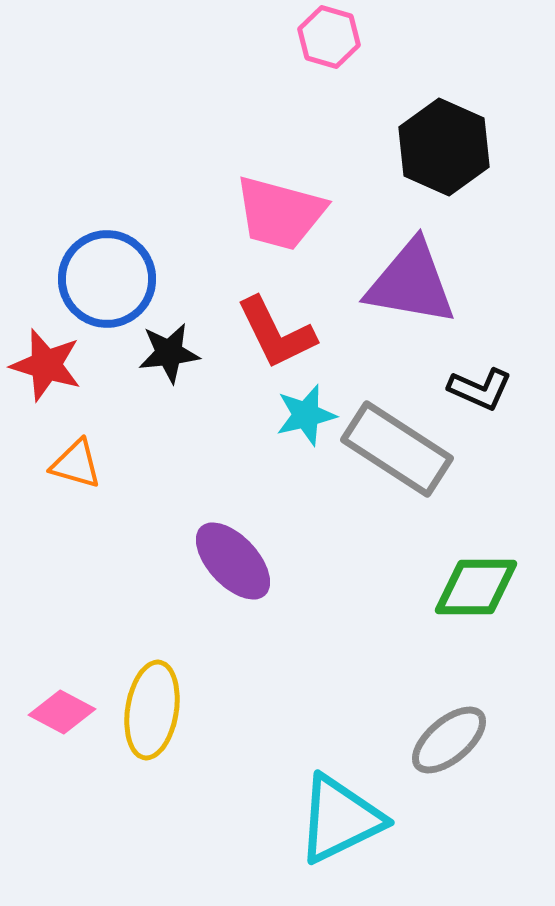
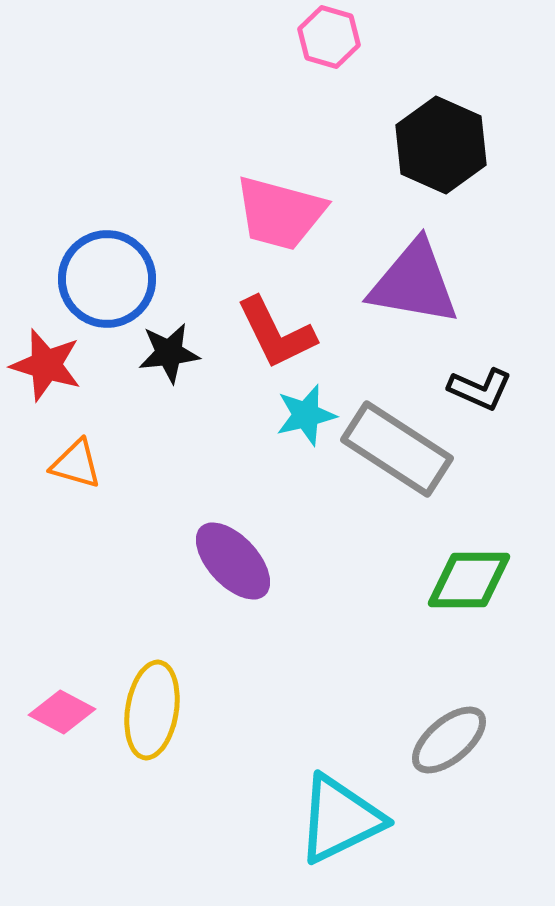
black hexagon: moved 3 px left, 2 px up
purple triangle: moved 3 px right
green diamond: moved 7 px left, 7 px up
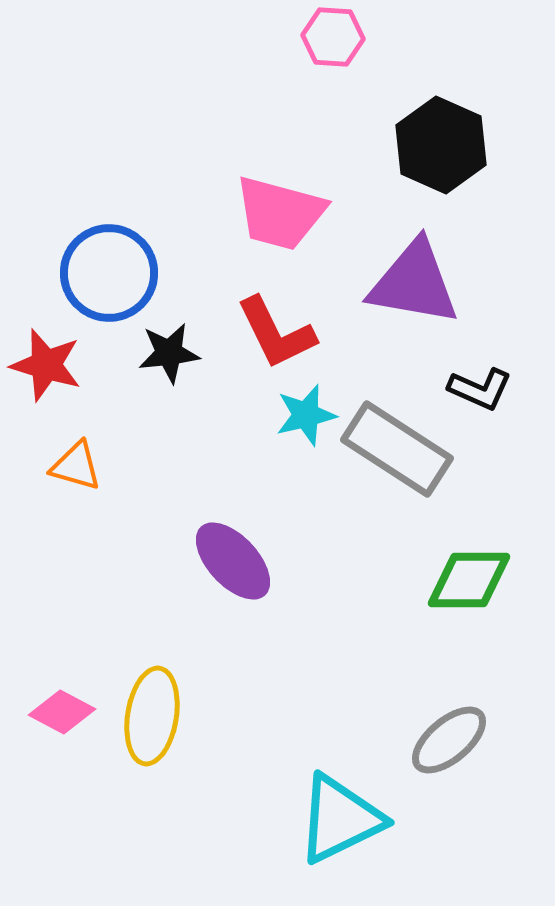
pink hexagon: moved 4 px right; rotated 12 degrees counterclockwise
blue circle: moved 2 px right, 6 px up
orange triangle: moved 2 px down
yellow ellipse: moved 6 px down
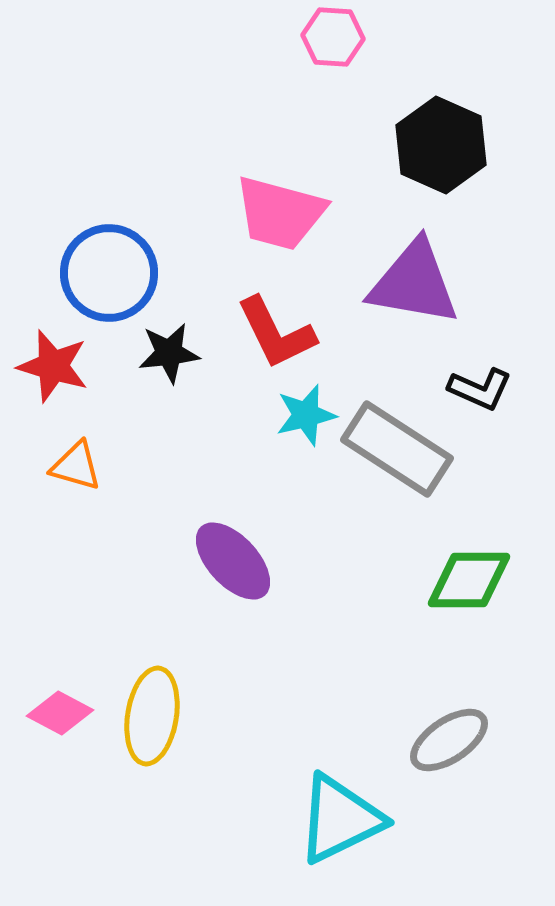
red star: moved 7 px right, 1 px down
pink diamond: moved 2 px left, 1 px down
gray ellipse: rotated 6 degrees clockwise
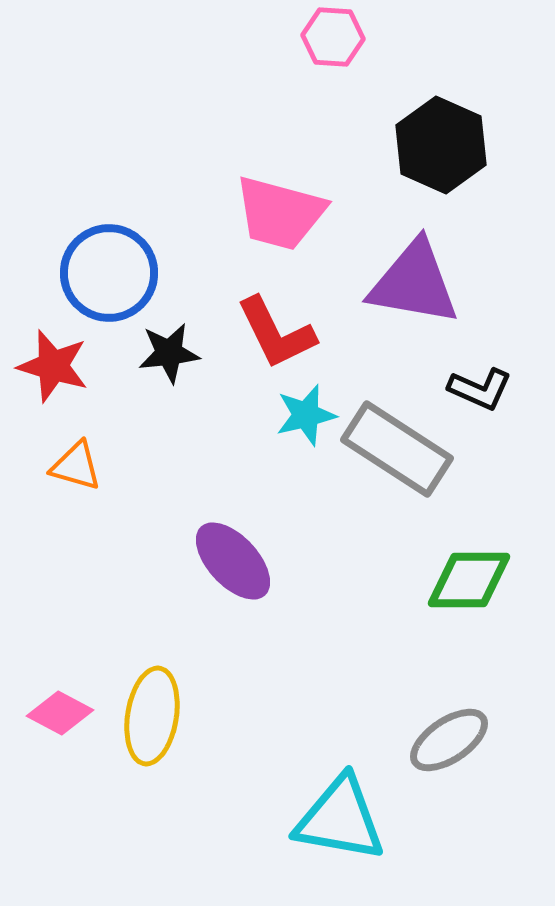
cyan triangle: rotated 36 degrees clockwise
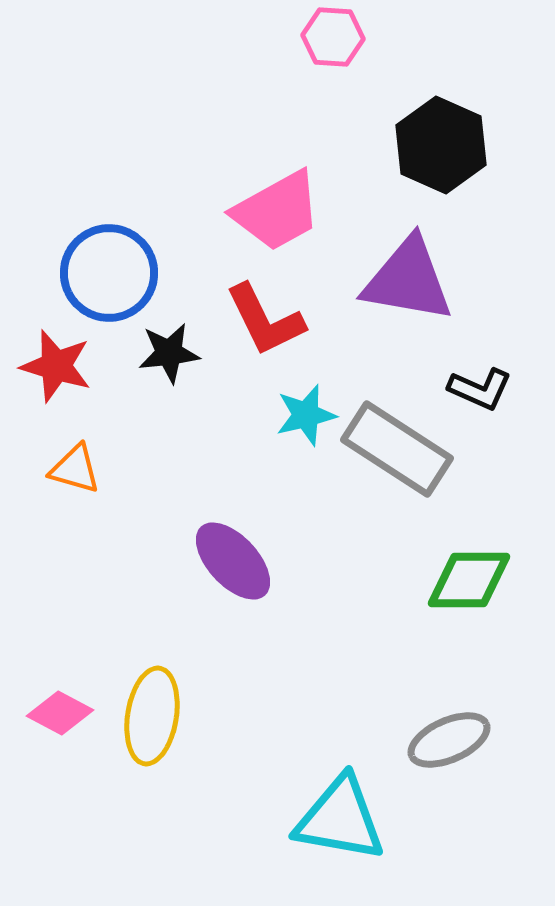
pink trapezoid: moved 3 px left, 2 px up; rotated 44 degrees counterclockwise
purple triangle: moved 6 px left, 3 px up
red L-shape: moved 11 px left, 13 px up
red star: moved 3 px right
orange triangle: moved 1 px left, 3 px down
gray ellipse: rotated 10 degrees clockwise
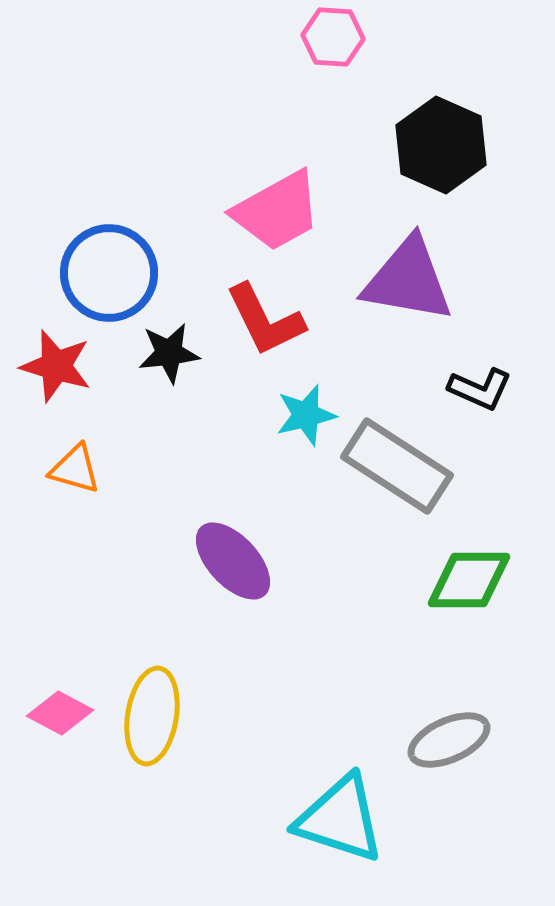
gray rectangle: moved 17 px down
cyan triangle: rotated 8 degrees clockwise
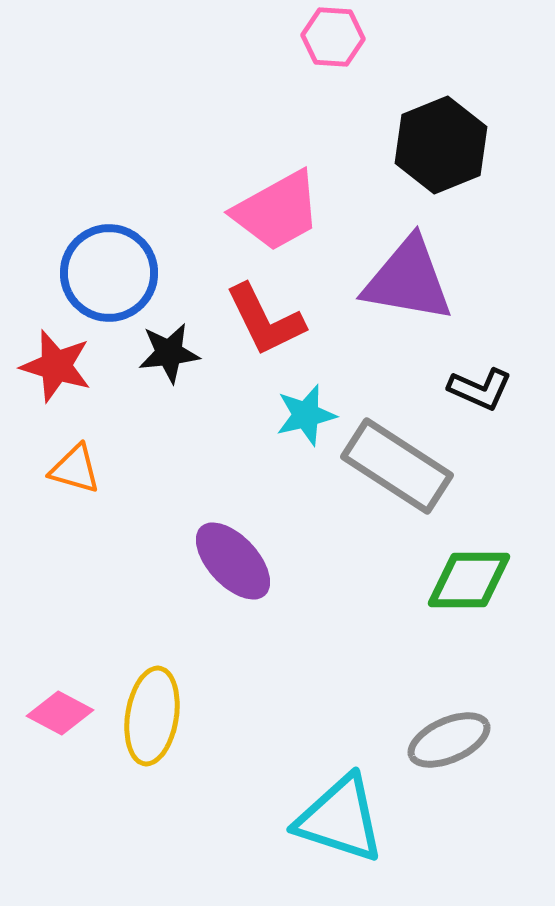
black hexagon: rotated 14 degrees clockwise
